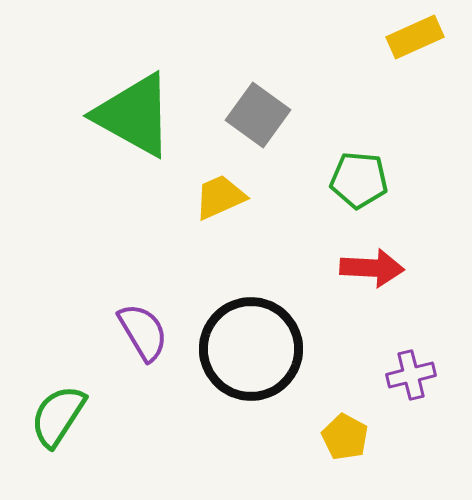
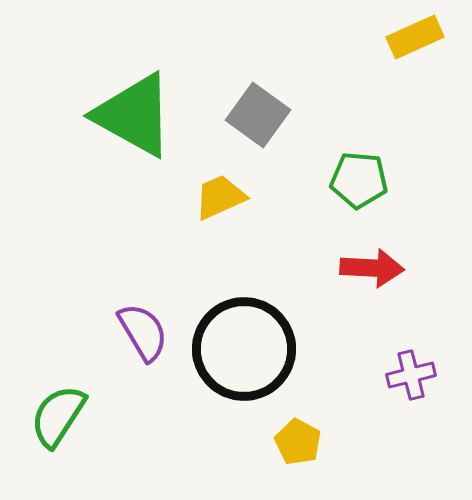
black circle: moved 7 px left
yellow pentagon: moved 47 px left, 5 px down
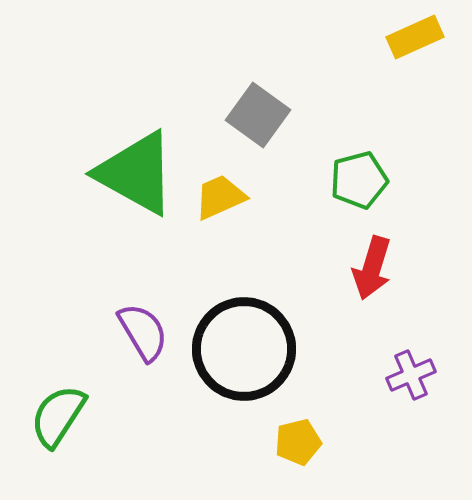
green triangle: moved 2 px right, 58 px down
green pentagon: rotated 20 degrees counterclockwise
red arrow: rotated 104 degrees clockwise
purple cross: rotated 9 degrees counterclockwise
yellow pentagon: rotated 30 degrees clockwise
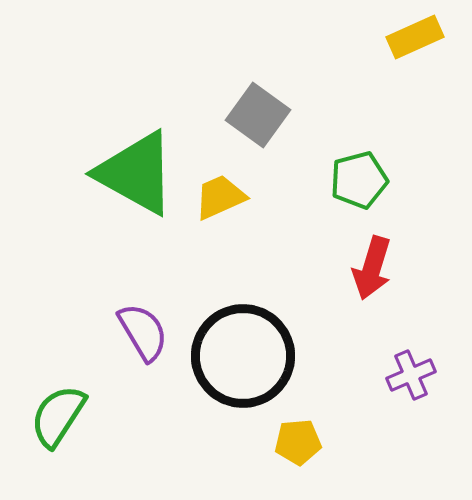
black circle: moved 1 px left, 7 px down
yellow pentagon: rotated 9 degrees clockwise
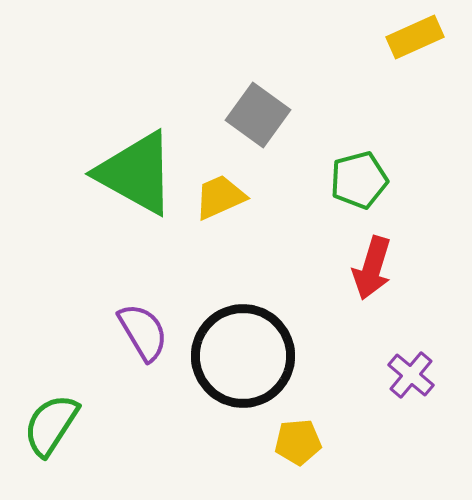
purple cross: rotated 27 degrees counterclockwise
green semicircle: moved 7 px left, 9 px down
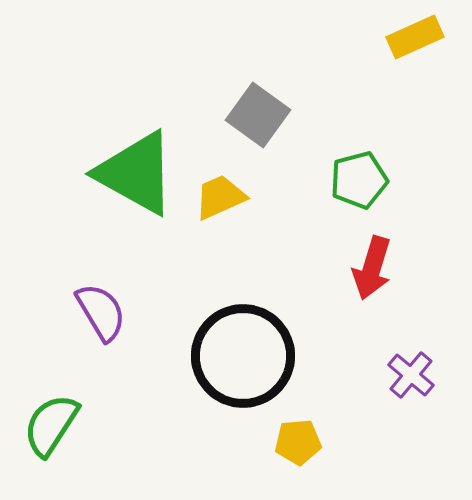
purple semicircle: moved 42 px left, 20 px up
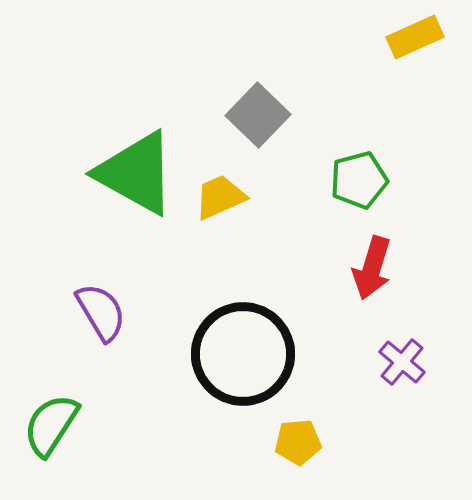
gray square: rotated 8 degrees clockwise
black circle: moved 2 px up
purple cross: moved 9 px left, 13 px up
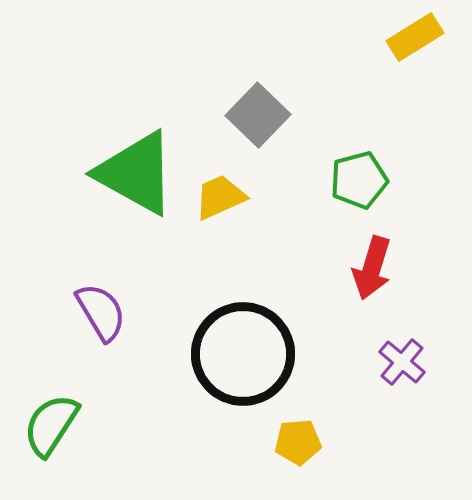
yellow rectangle: rotated 8 degrees counterclockwise
